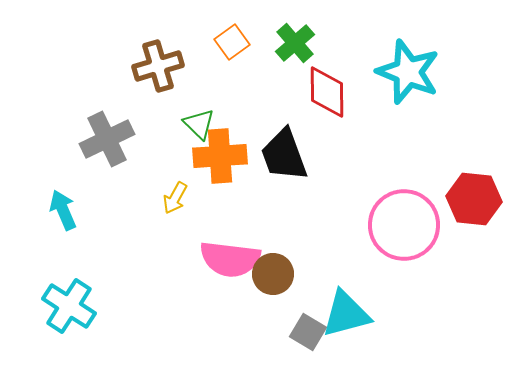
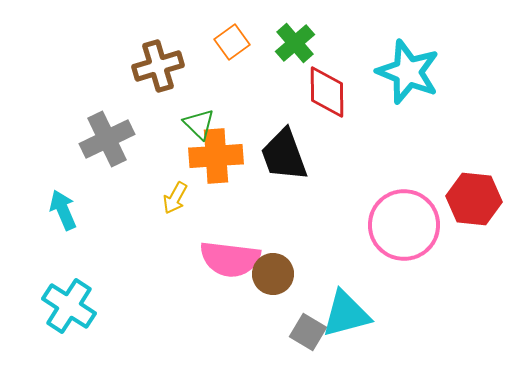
orange cross: moved 4 px left
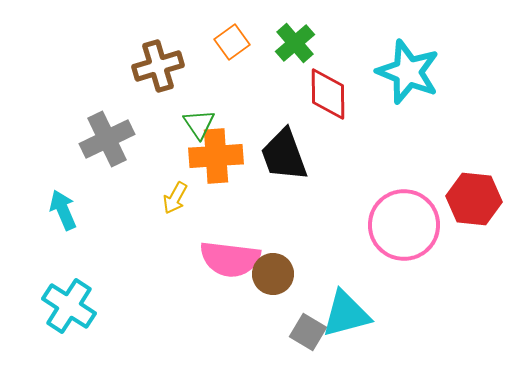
red diamond: moved 1 px right, 2 px down
green triangle: rotated 12 degrees clockwise
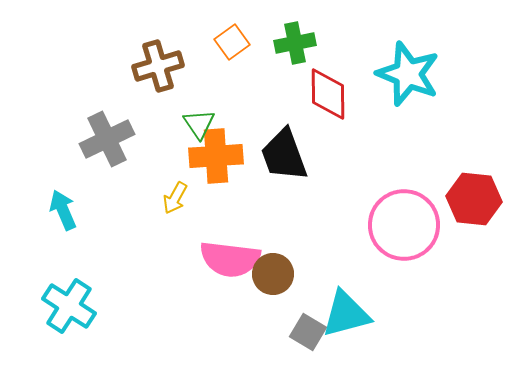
green cross: rotated 30 degrees clockwise
cyan star: moved 2 px down
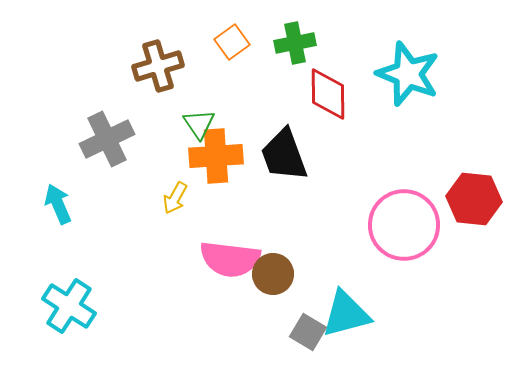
cyan arrow: moved 5 px left, 6 px up
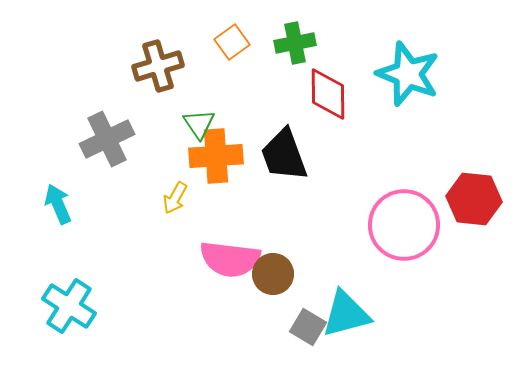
gray square: moved 5 px up
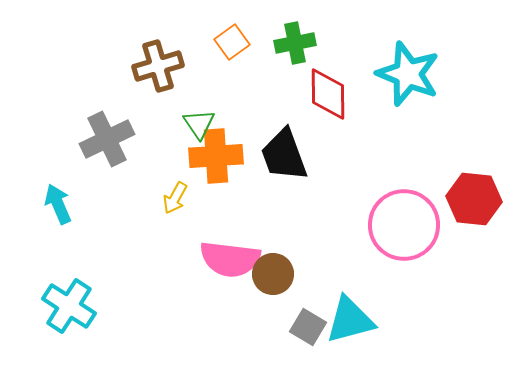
cyan triangle: moved 4 px right, 6 px down
